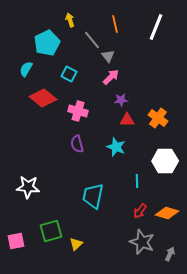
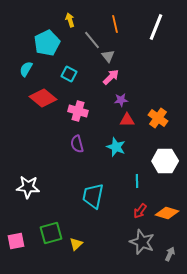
green square: moved 2 px down
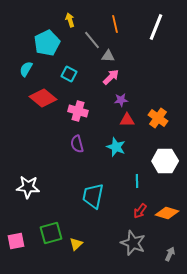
gray triangle: rotated 48 degrees counterclockwise
gray star: moved 9 px left, 1 px down
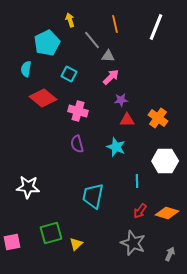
cyan semicircle: rotated 21 degrees counterclockwise
pink square: moved 4 px left, 1 px down
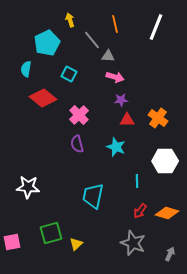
pink arrow: moved 4 px right; rotated 60 degrees clockwise
pink cross: moved 1 px right, 4 px down; rotated 30 degrees clockwise
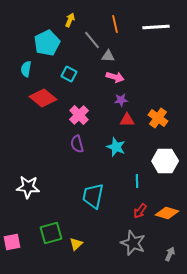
yellow arrow: rotated 40 degrees clockwise
white line: rotated 64 degrees clockwise
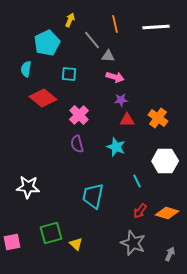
cyan square: rotated 21 degrees counterclockwise
cyan line: rotated 24 degrees counterclockwise
yellow triangle: rotated 32 degrees counterclockwise
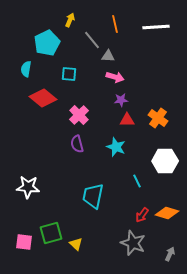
red arrow: moved 2 px right, 4 px down
pink square: moved 12 px right; rotated 18 degrees clockwise
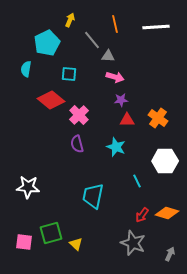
red diamond: moved 8 px right, 2 px down
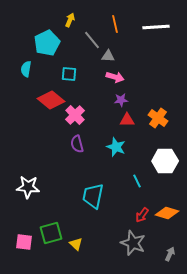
pink cross: moved 4 px left
